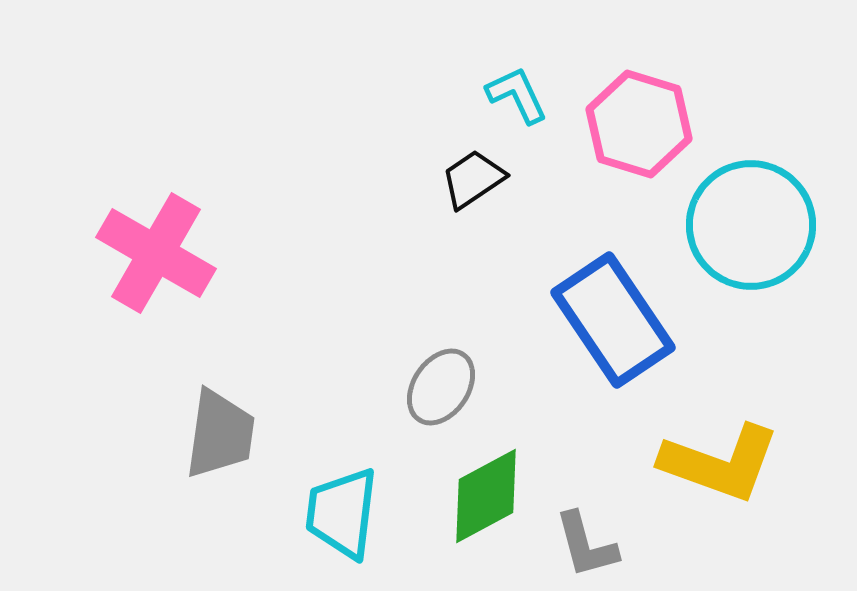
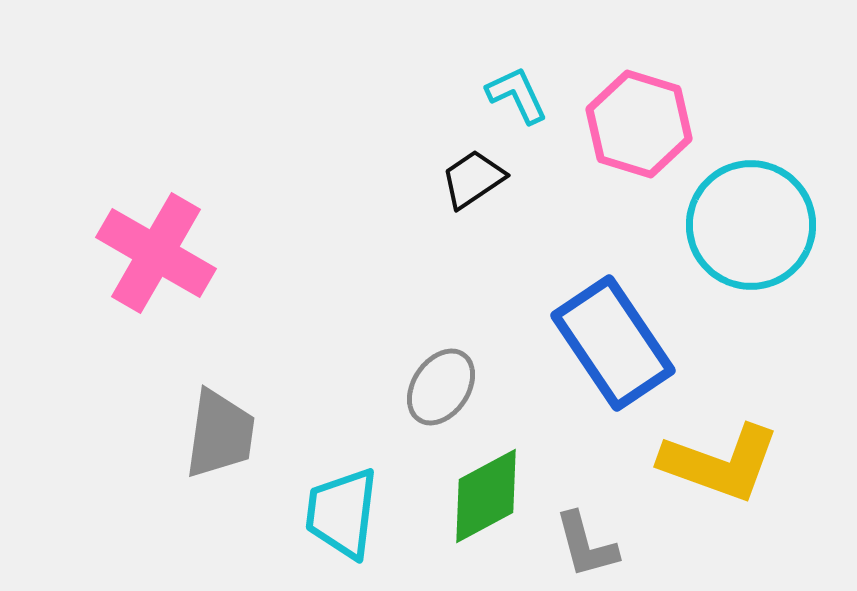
blue rectangle: moved 23 px down
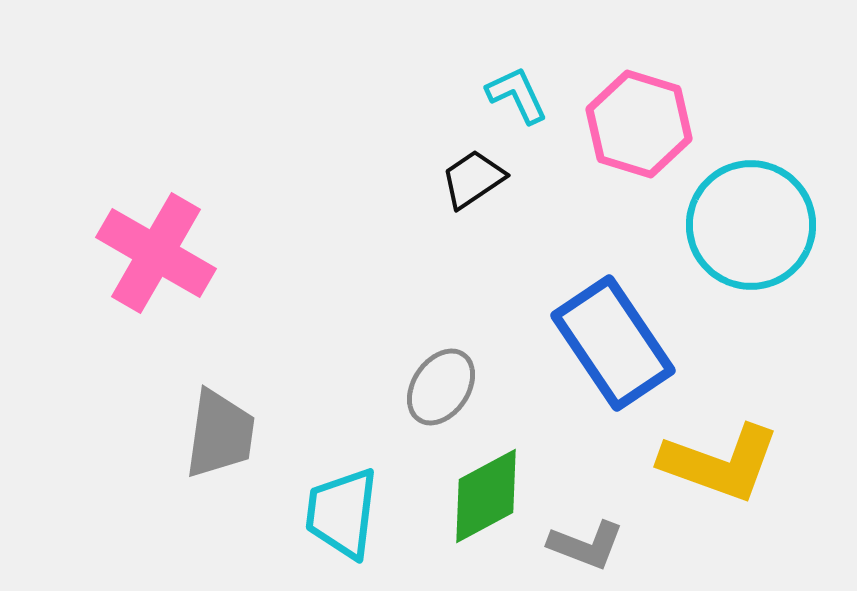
gray L-shape: rotated 54 degrees counterclockwise
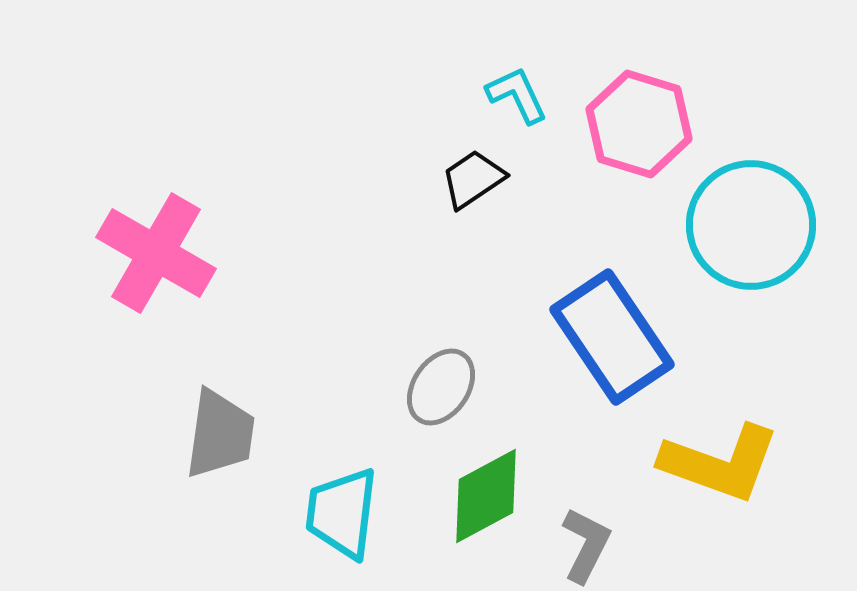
blue rectangle: moved 1 px left, 6 px up
gray L-shape: rotated 84 degrees counterclockwise
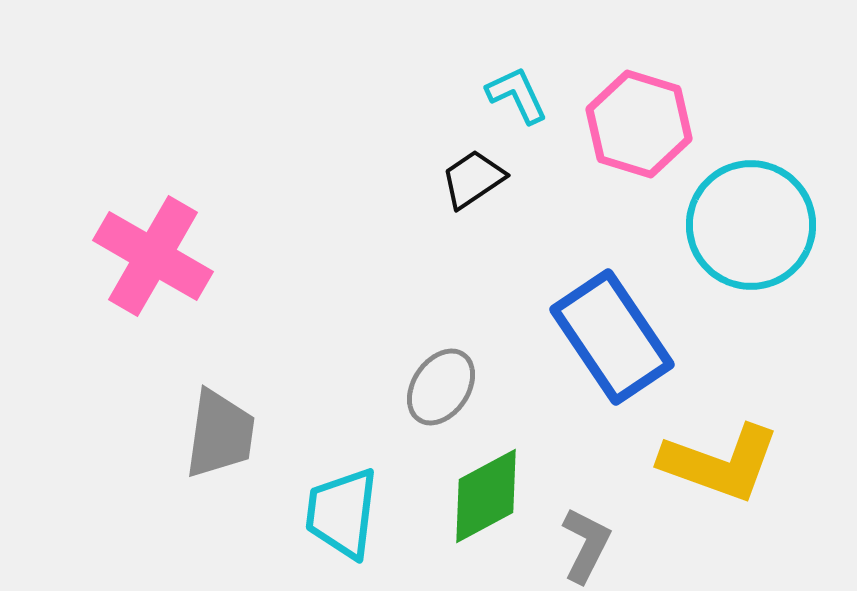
pink cross: moved 3 px left, 3 px down
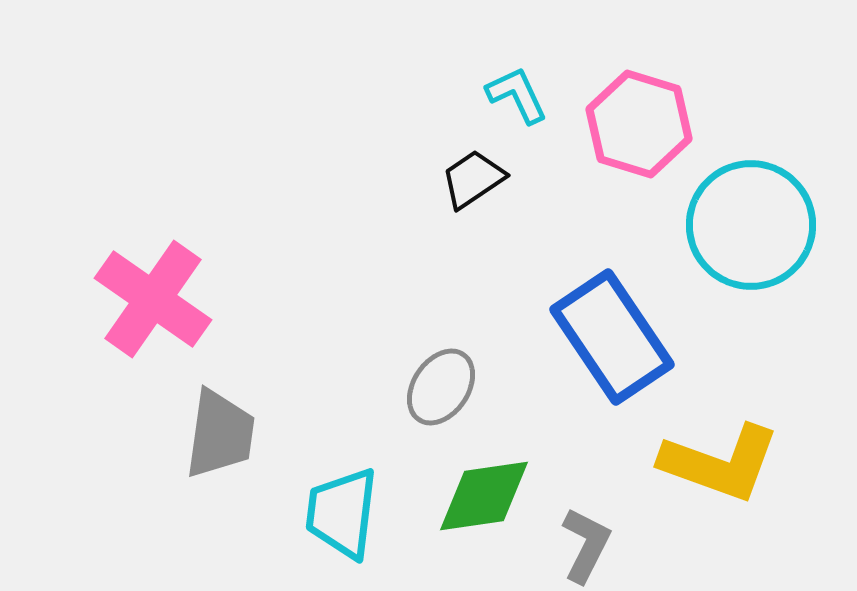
pink cross: moved 43 px down; rotated 5 degrees clockwise
green diamond: moved 2 px left; rotated 20 degrees clockwise
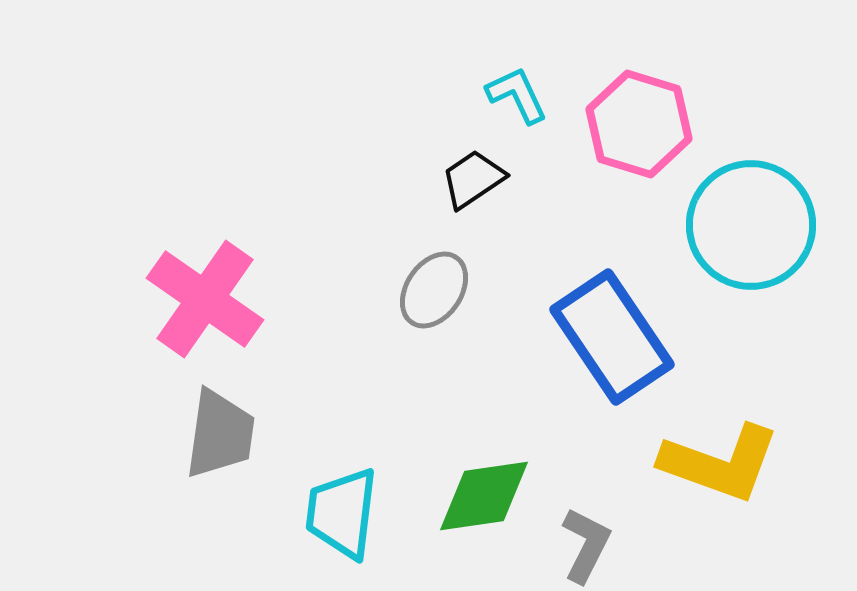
pink cross: moved 52 px right
gray ellipse: moved 7 px left, 97 px up
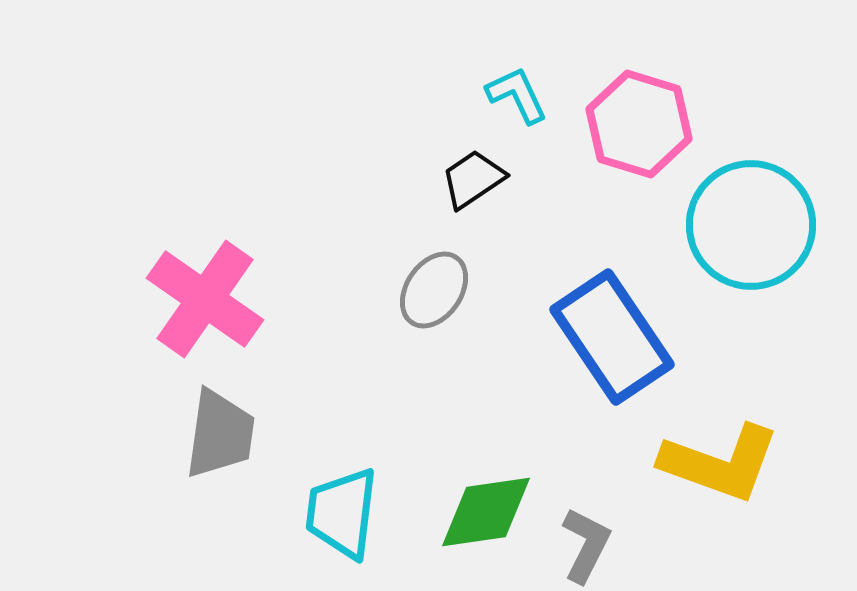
green diamond: moved 2 px right, 16 px down
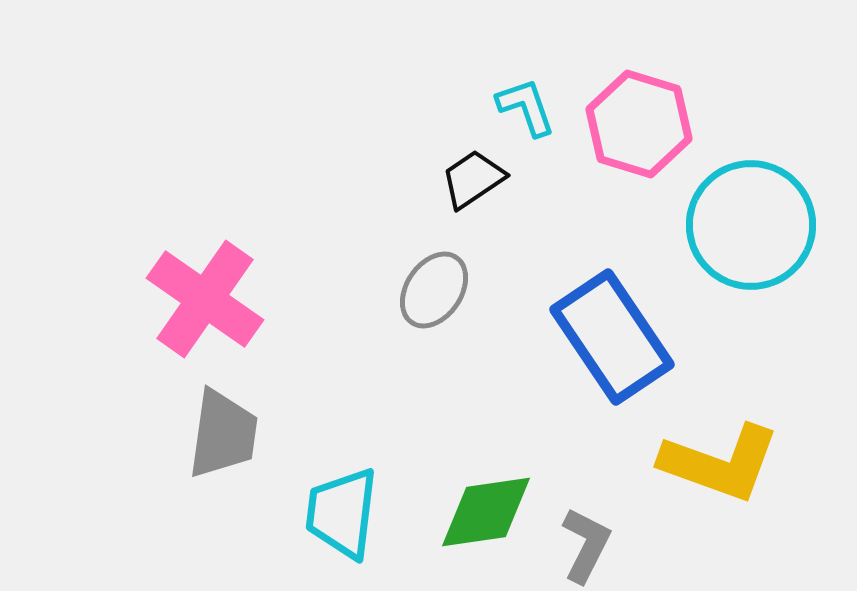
cyan L-shape: moved 9 px right, 12 px down; rotated 6 degrees clockwise
gray trapezoid: moved 3 px right
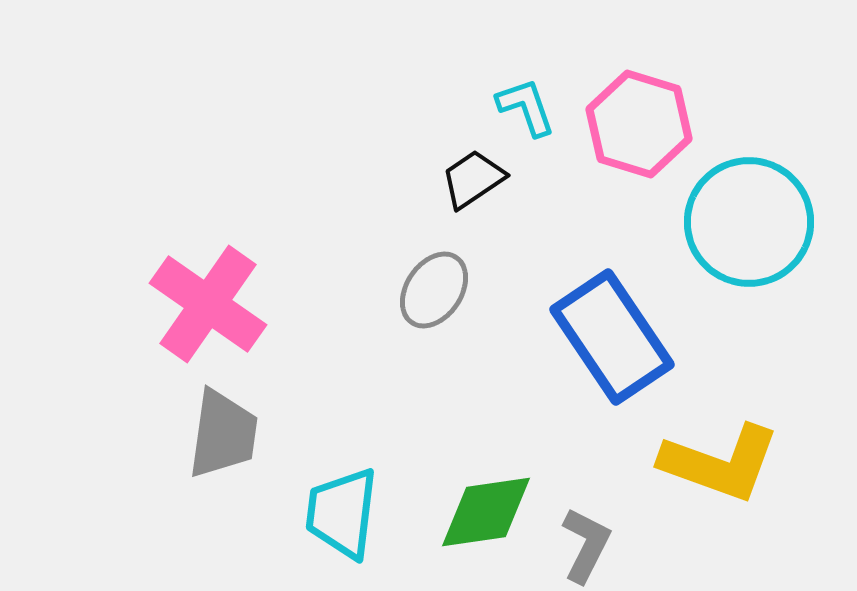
cyan circle: moved 2 px left, 3 px up
pink cross: moved 3 px right, 5 px down
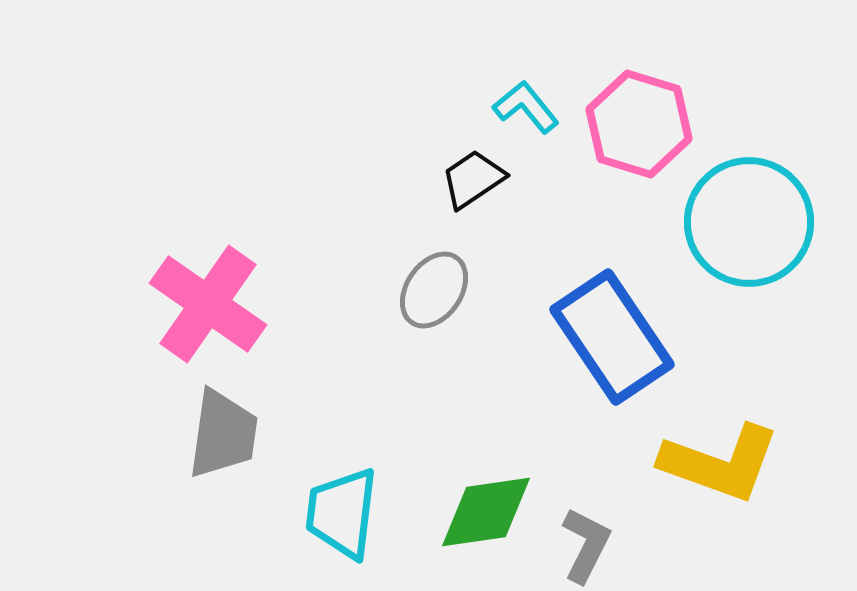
cyan L-shape: rotated 20 degrees counterclockwise
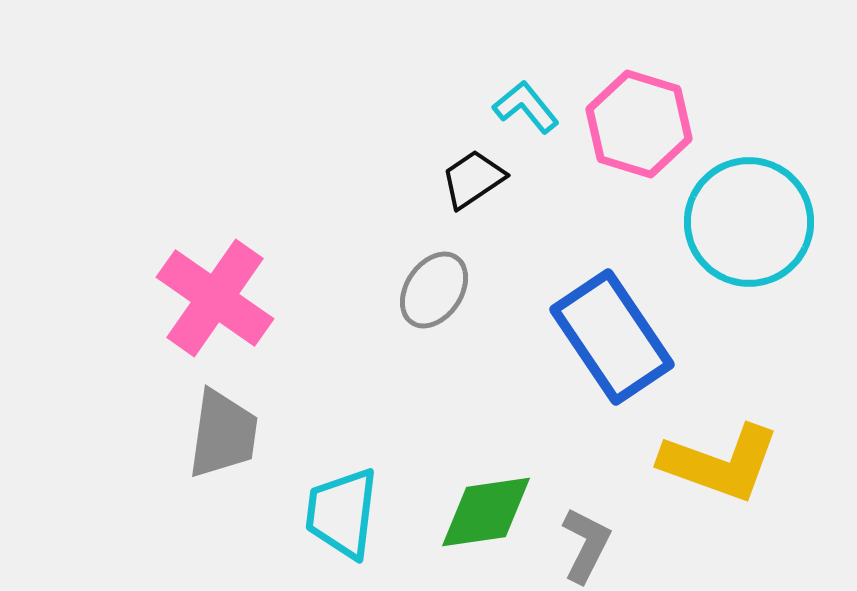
pink cross: moved 7 px right, 6 px up
